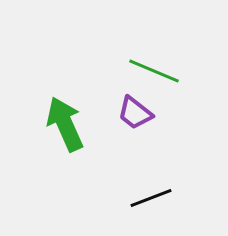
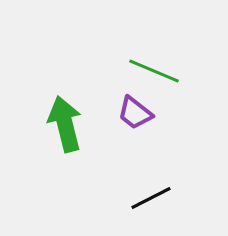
green arrow: rotated 10 degrees clockwise
black line: rotated 6 degrees counterclockwise
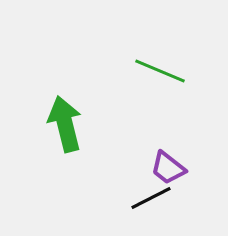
green line: moved 6 px right
purple trapezoid: moved 33 px right, 55 px down
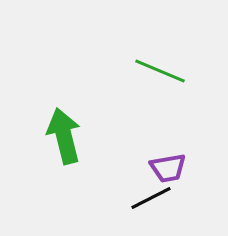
green arrow: moved 1 px left, 12 px down
purple trapezoid: rotated 48 degrees counterclockwise
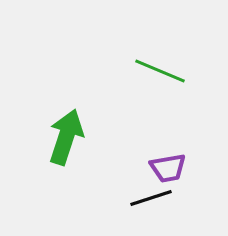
green arrow: moved 2 px right, 1 px down; rotated 32 degrees clockwise
black line: rotated 9 degrees clockwise
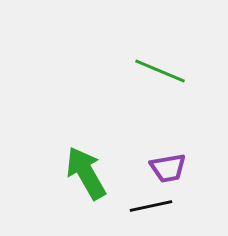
green arrow: moved 20 px right, 36 px down; rotated 48 degrees counterclockwise
black line: moved 8 px down; rotated 6 degrees clockwise
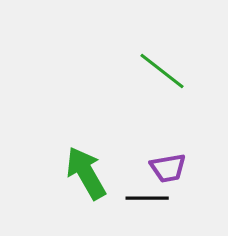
green line: moved 2 px right; rotated 15 degrees clockwise
black line: moved 4 px left, 8 px up; rotated 12 degrees clockwise
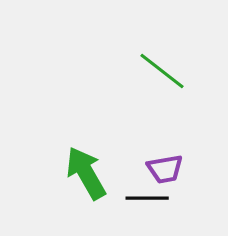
purple trapezoid: moved 3 px left, 1 px down
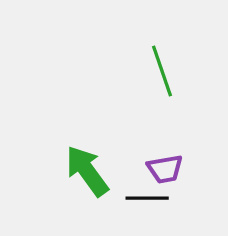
green line: rotated 33 degrees clockwise
green arrow: moved 1 px right, 2 px up; rotated 6 degrees counterclockwise
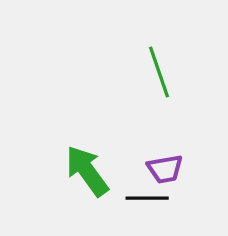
green line: moved 3 px left, 1 px down
